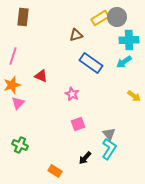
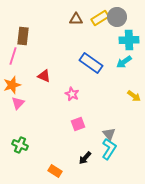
brown rectangle: moved 19 px down
brown triangle: moved 16 px up; rotated 16 degrees clockwise
red triangle: moved 3 px right
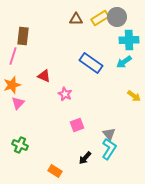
pink star: moved 7 px left
pink square: moved 1 px left, 1 px down
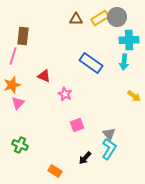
cyan arrow: rotated 49 degrees counterclockwise
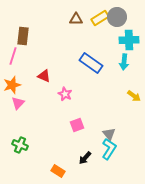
orange rectangle: moved 3 px right
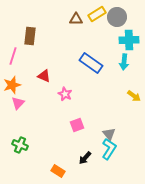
yellow rectangle: moved 3 px left, 4 px up
brown rectangle: moved 7 px right
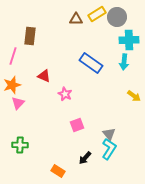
green cross: rotated 21 degrees counterclockwise
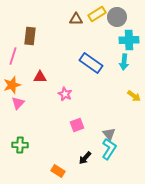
red triangle: moved 4 px left, 1 px down; rotated 24 degrees counterclockwise
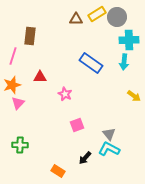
cyan L-shape: rotated 95 degrees counterclockwise
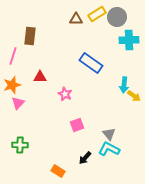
cyan arrow: moved 23 px down
